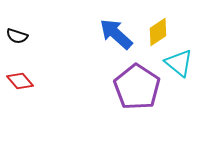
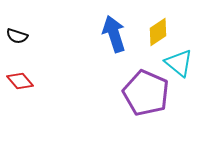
blue arrow: moved 2 px left; rotated 30 degrees clockwise
purple pentagon: moved 9 px right, 6 px down; rotated 9 degrees counterclockwise
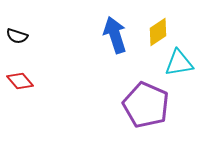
blue arrow: moved 1 px right, 1 px down
cyan triangle: rotated 48 degrees counterclockwise
purple pentagon: moved 12 px down
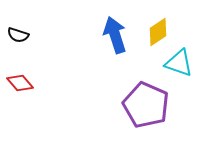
black semicircle: moved 1 px right, 1 px up
cyan triangle: rotated 28 degrees clockwise
red diamond: moved 2 px down
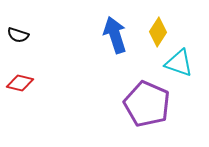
yellow diamond: rotated 24 degrees counterclockwise
red diamond: rotated 36 degrees counterclockwise
purple pentagon: moved 1 px right, 1 px up
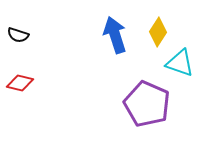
cyan triangle: moved 1 px right
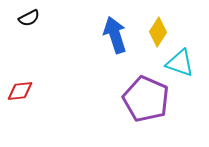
black semicircle: moved 11 px right, 17 px up; rotated 45 degrees counterclockwise
red diamond: moved 8 px down; rotated 20 degrees counterclockwise
purple pentagon: moved 1 px left, 5 px up
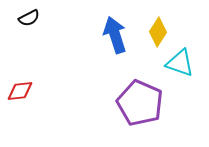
purple pentagon: moved 6 px left, 4 px down
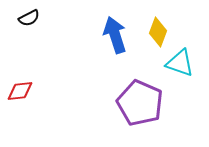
yellow diamond: rotated 12 degrees counterclockwise
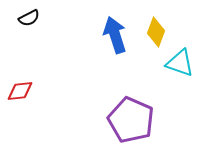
yellow diamond: moved 2 px left
purple pentagon: moved 9 px left, 17 px down
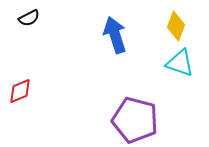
yellow diamond: moved 20 px right, 6 px up
red diamond: rotated 16 degrees counterclockwise
purple pentagon: moved 4 px right; rotated 9 degrees counterclockwise
